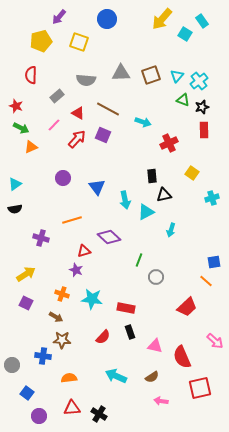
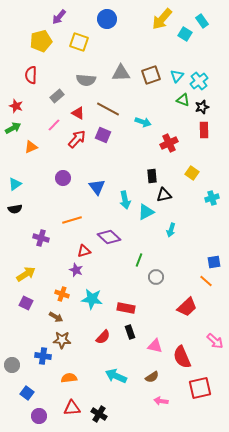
green arrow at (21, 128): moved 8 px left; rotated 56 degrees counterclockwise
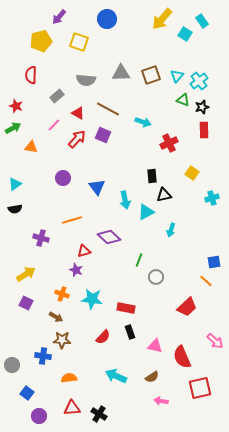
orange triangle at (31, 147): rotated 32 degrees clockwise
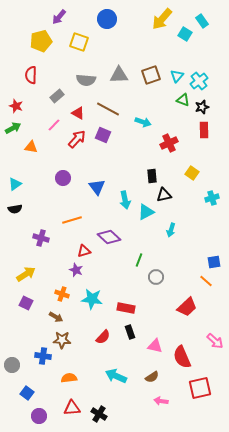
gray triangle at (121, 73): moved 2 px left, 2 px down
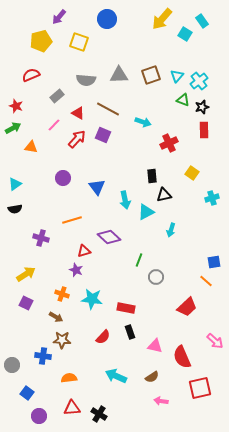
red semicircle at (31, 75): rotated 66 degrees clockwise
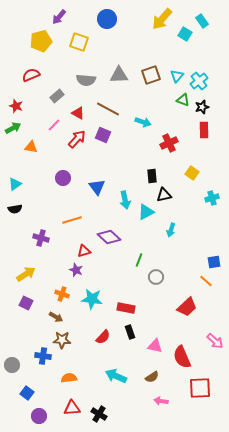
red square at (200, 388): rotated 10 degrees clockwise
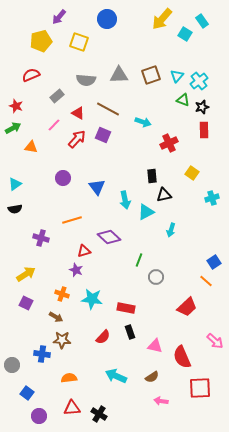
blue square at (214, 262): rotated 24 degrees counterclockwise
blue cross at (43, 356): moved 1 px left, 2 px up
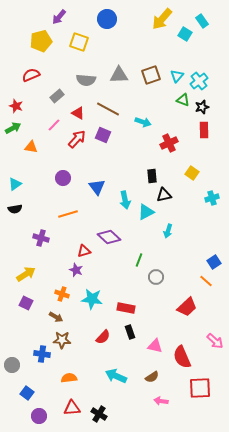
orange line at (72, 220): moved 4 px left, 6 px up
cyan arrow at (171, 230): moved 3 px left, 1 px down
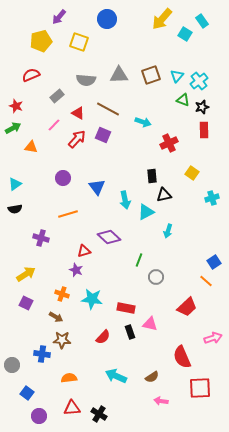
pink arrow at (215, 341): moved 2 px left, 3 px up; rotated 60 degrees counterclockwise
pink triangle at (155, 346): moved 5 px left, 22 px up
